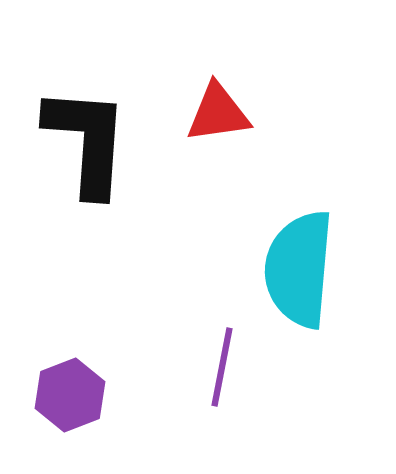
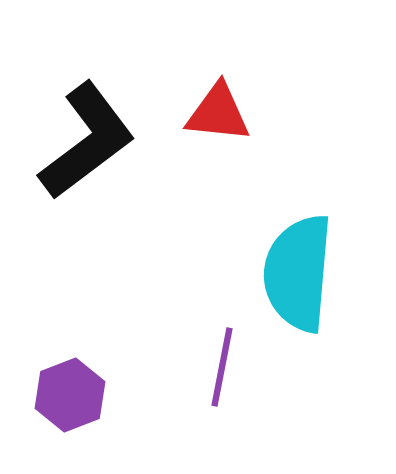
red triangle: rotated 14 degrees clockwise
black L-shape: rotated 49 degrees clockwise
cyan semicircle: moved 1 px left, 4 px down
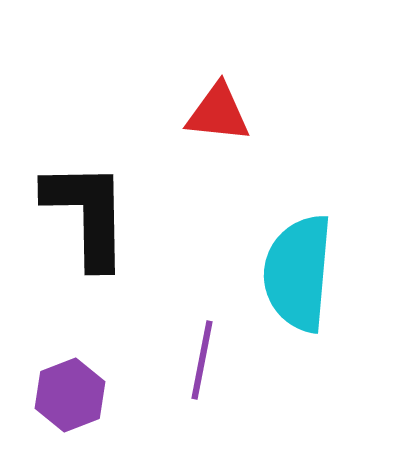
black L-shape: moved 73 px down; rotated 54 degrees counterclockwise
purple line: moved 20 px left, 7 px up
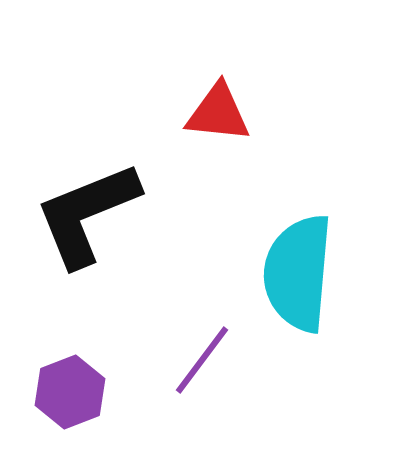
black L-shape: rotated 111 degrees counterclockwise
purple line: rotated 26 degrees clockwise
purple hexagon: moved 3 px up
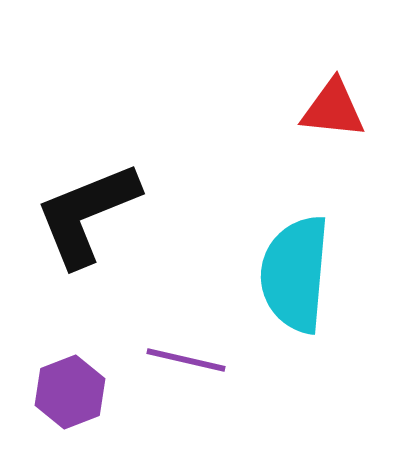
red triangle: moved 115 px right, 4 px up
cyan semicircle: moved 3 px left, 1 px down
purple line: moved 16 px left; rotated 66 degrees clockwise
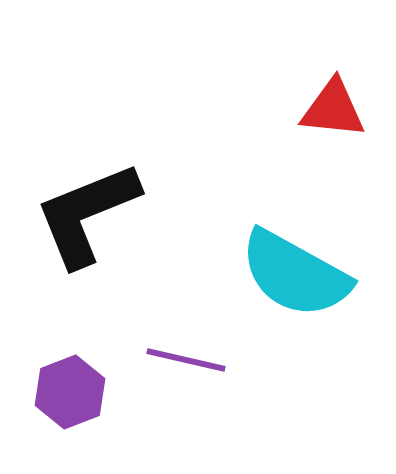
cyan semicircle: rotated 66 degrees counterclockwise
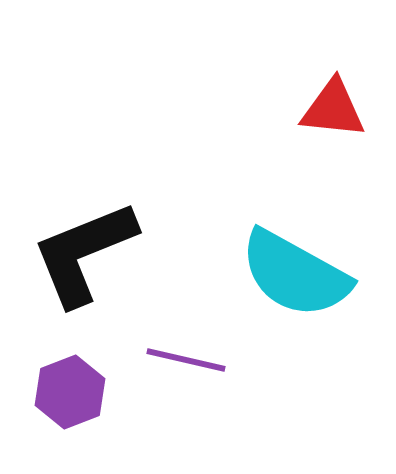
black L-shape: moved 3 px left, 39 px down
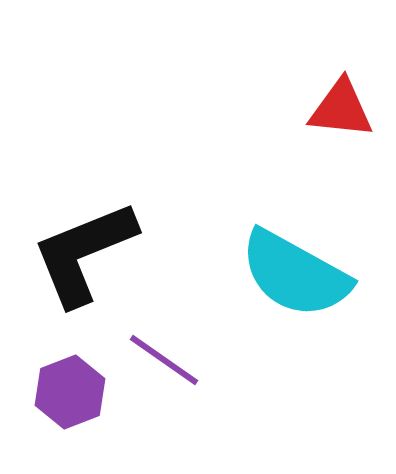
red triangle: moved 8 px right
purple line: moved 22 px left; rotated 22 degrees clockwise
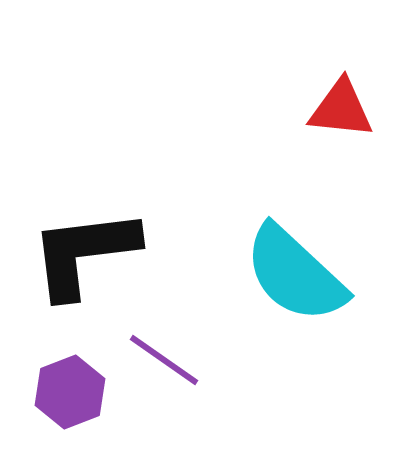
black L-shape: rotated 15 degrees clockwise
cyan semicircle: rotated 14 degrees clockwise
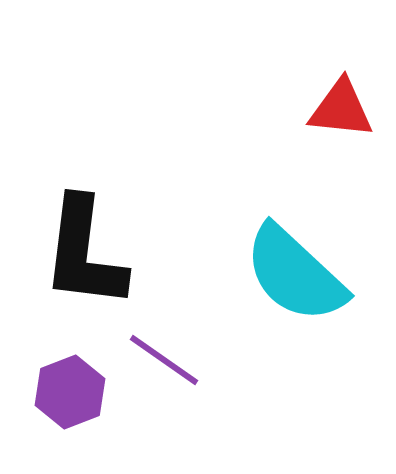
black L-shape: rotated 76 degrees counterclockwise
